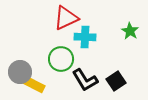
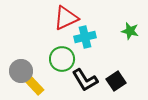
green star: rotated 18 degrees counterclockwise
cyan cross: rotated 15 degrees counterclockwise
green circle: moved 1 px right
gray circle: moved 1 px right, 1 px up
yellow rectangle: rotated 20 degrees clockwise
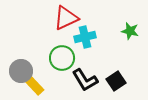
green circle: moved 1 px up
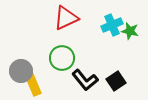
cyan cross: moved 27 px right, 12 px up; rotated 10 degrees counterclockwise
black L-shape: rotated 8 degrees counterclockwise
yellow rectangle: rotated 20 degrees clockwise
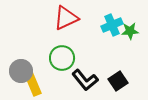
green star: rotated 18 degrees counterclockwise
black square: moved 2 px right
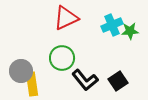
yellow rectangle: moved 1 px left; rotated 15 degrees clockwise
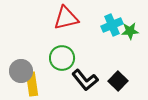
red triangle: rotated 12 degrees clockwise
black square: rotated 12 degrees counterclockwise
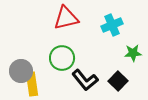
green star: moved 3 px right, 22 px down
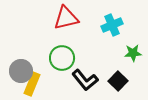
yellow rectangle: rotated 30 degrees clockwise
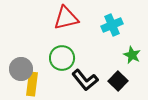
green star: moved 1 px left, 2 px down; rotated 30 degrees clockwise
gray circle: moved 2 px up
yellow rectangle: rotated 15 degrees counterclockwise
